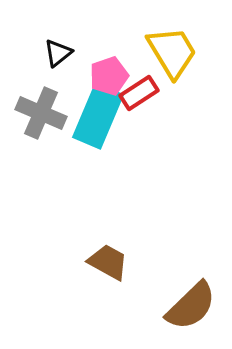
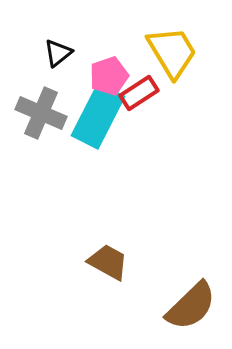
cyan rectangle: rotated 4 degrees clockwise
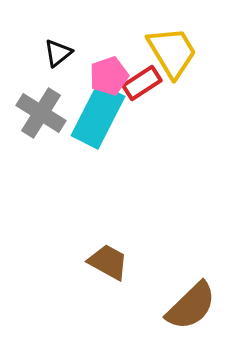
red rectangle: moved 3 px right, 10 px up
gray cross: rotated 9 degrees clockwise
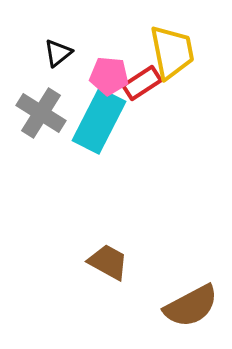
yellow trapezoid: rotated 20 degrees clockwise
pink pentagon: rotated 24 degrees clockwise
cyan rectangle: moved 1 px right, 5 px down
brown semicircle: rotated 16 degrees clockwise
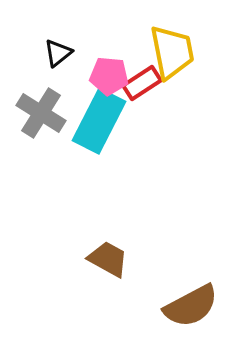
brown trapezoid: moved 3 px up
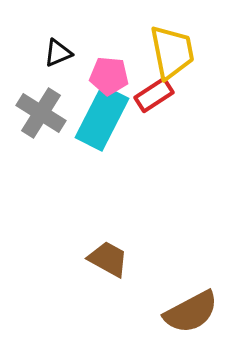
black triangle: rotated 16 degrees clockwise
red rectangle: moved 12 px right, 12 px down
cyan rectangle: moved 3 px right, 3 px up
brown semicircle: moved 6 px down
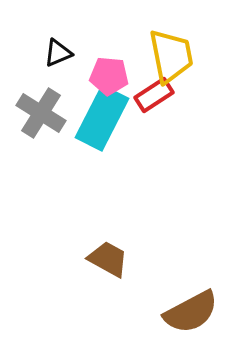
yellow trapezoid: moved 1 px left, 4 px down
